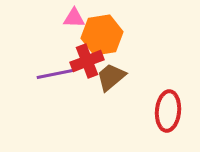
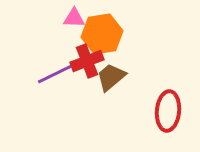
orange hexagon: moved 1 px up
purple line: rotated 15 degrees counterclockwise
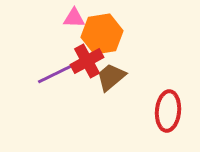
red cross: rotated 8 degrees counterclockwise
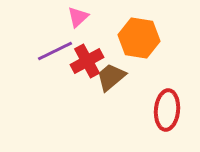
pink triangle: moved 4 px right, 1 px up; rotated 45 degrees counterclockwise
orange hexagon: moved 37 px right, 4 px down; rotated 18 degrees clockwise
purple line: moved 23 px up
red ellipse: moved 1 px left, 1 px up
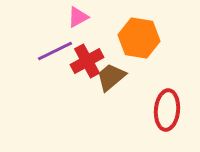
pink triangle: rotated 15 degrees clockwise
